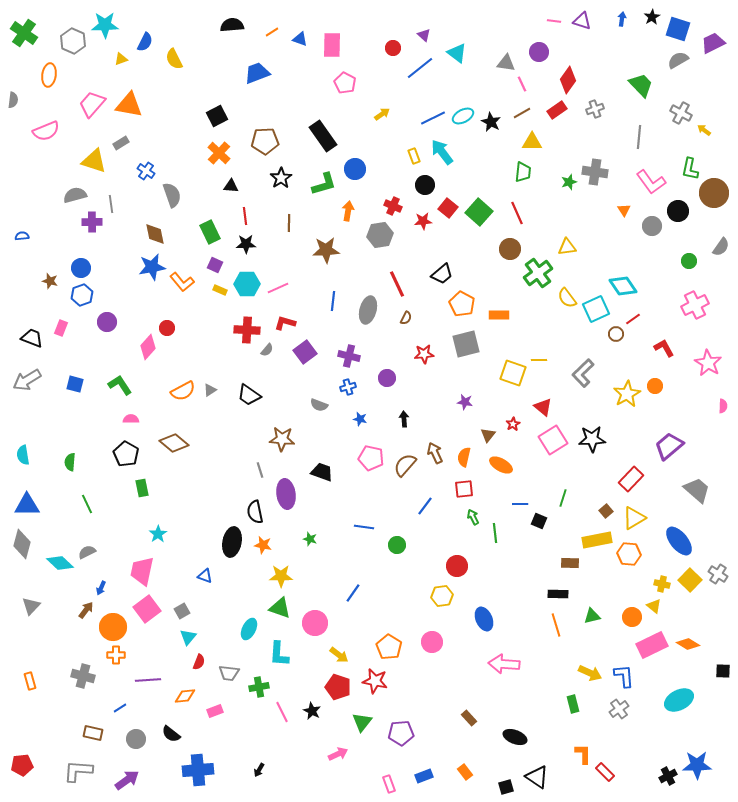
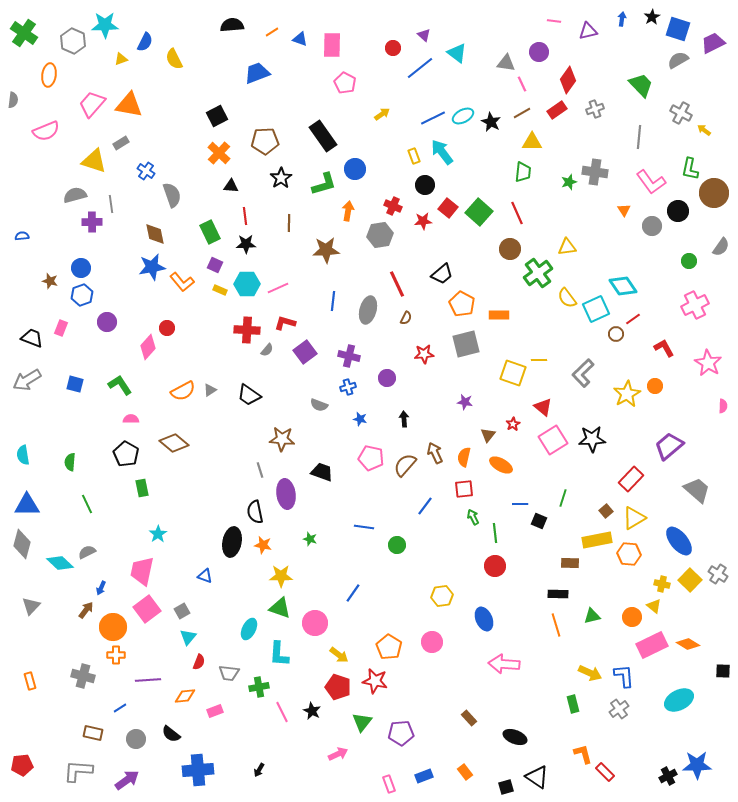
purple triangle at (582, 21): moved 6 px right, 10 px down; rotated 30 degrees counterclockwise
red circle at (457, 566): moved 38 px right
orange L-shape at (583, 754): rotated 15 degrees counterclockwise
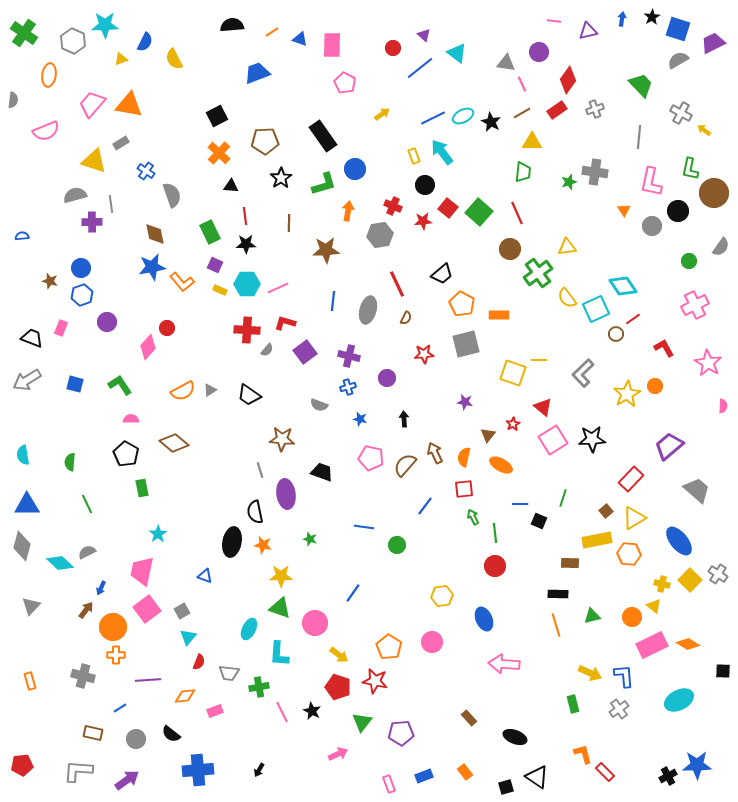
pink L-shape at (651, 182): rotated 48 degrees clockwise
gray diamond at (22, 544): moved 2 px down
